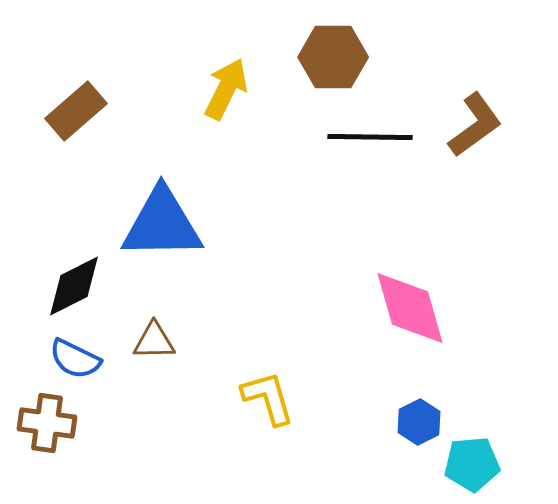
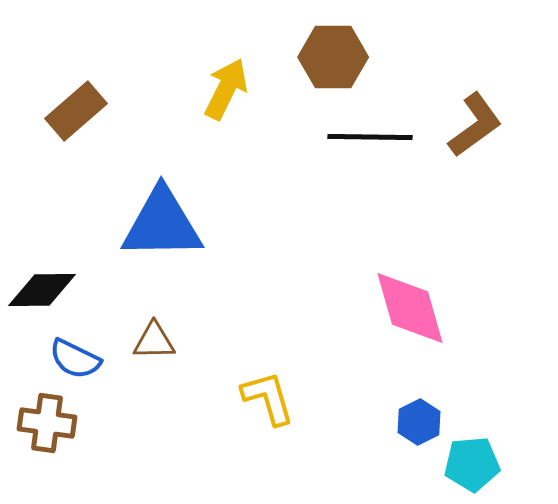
black diamond: moved 32 px left, 4 px down; rotated 26 degrees clockwise
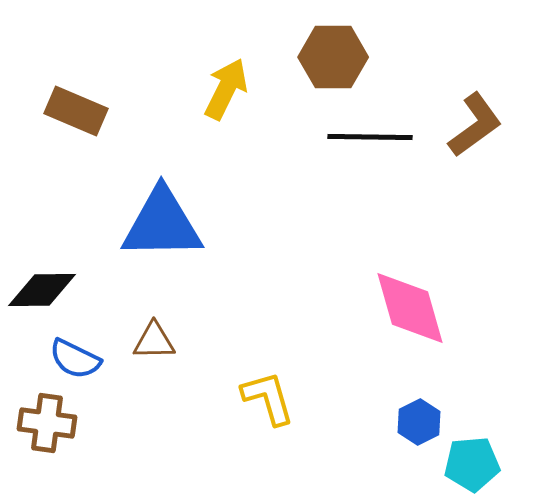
brown rectangle: rotated 64 degrees clockwise
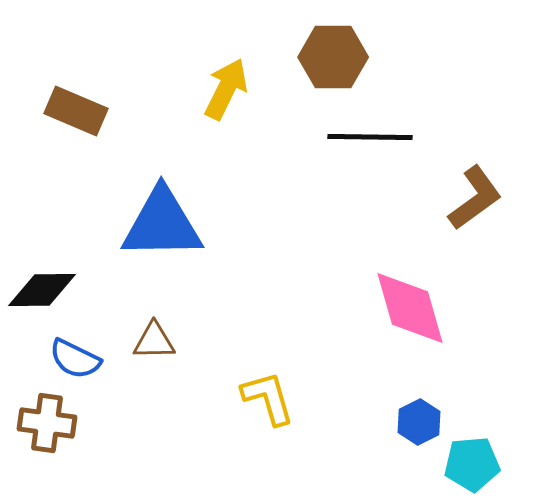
brown L-shape: moved 73 px down
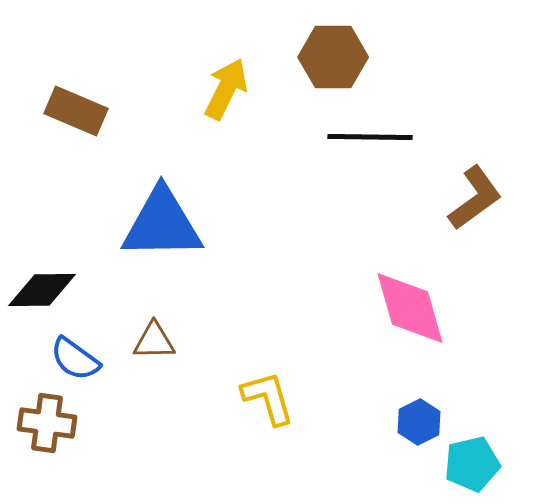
blue semicircle: rotated 10 degrees clockwise
cyan pentagon: rotated 8 degrees counterclockwise
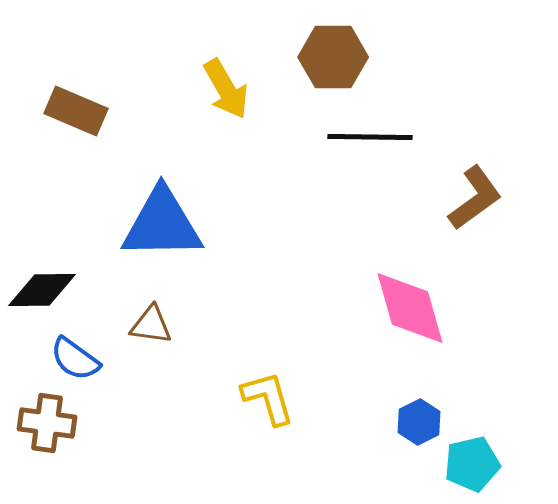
yellow arrow: rotated 124 degrees clockwise
brown triangle: moved 3 px left, 16 px up; rotated 9 degrees clockwise
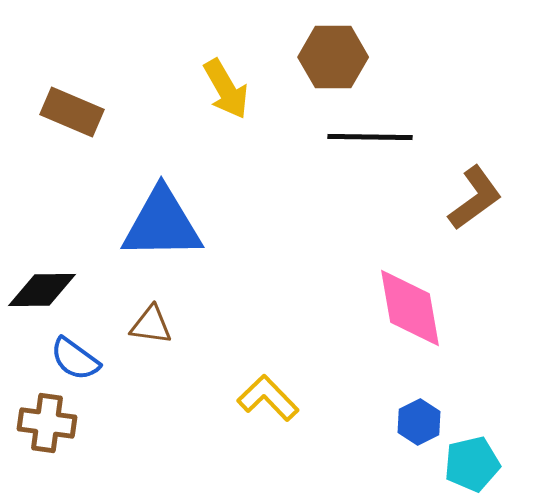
brown rectangle: moved 4 px left, 1 px down
pink diamond: rotated 6 degrees clockwise
yellow L-shape: rotated 28 degrees counterclockwise
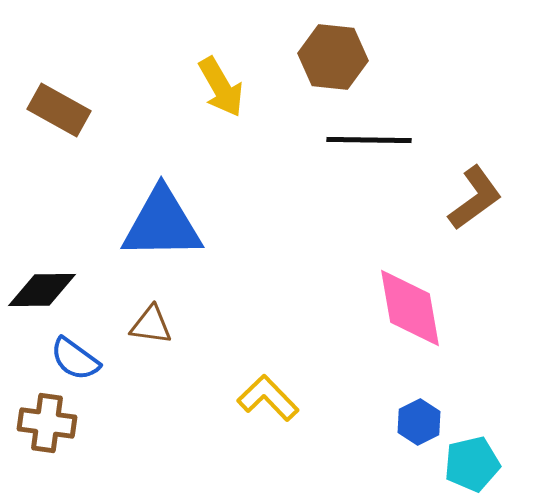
brown hexagon: rotated 6 degrees clockwise
yellow arrow: moved 5 px left, 2 px up
brown rectangle: moved 13 px left, 2 px up; rotated 6 degrees clockwise
black line: moved 1 px left, 3 px down
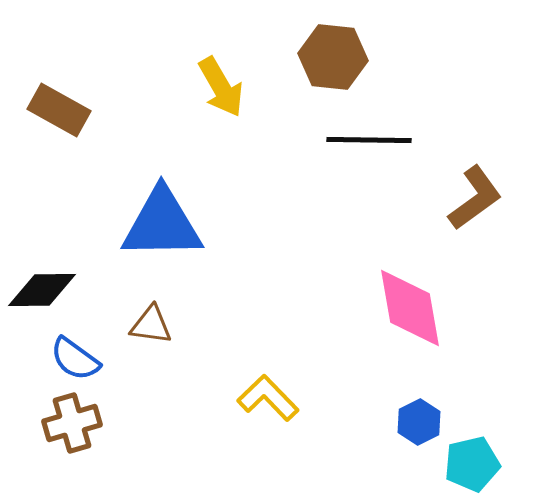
brown cross: moved 25 px right; rotated 24 degrees counterclockwise
